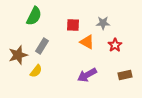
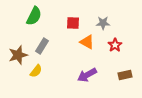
red square: moved 2 px up
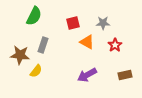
red square: rotated 16 degrees counterclockwise
gray rectangle: moved 1 px right, 1 px up; rotated 14 degrees counterclockwise
brown star: moved 2 px right; rotated 24 degrees clockwise
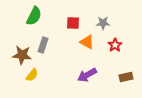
red square: rotated 16 degrees clockwise
brown star: moved 2 px right
yellow semicircle: moved 4 px left, 4 px down
brown rectangle: moved 1 px right, 2 px down
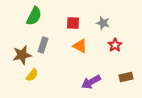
gray star: rotated 16 degrees clockwise
orange triangle: moved 7 px left, 4 px down
brown star: rotated 18 degrees counterclockwise
purple arrow: moved 4 px right, 7 px down
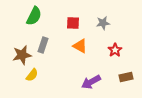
gray star: rotated 24 degrees counterclockwise
red star: moved 5 px down
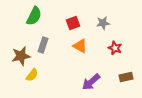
red square: rotated 24 degrees counterclockwise
red star: moved 2 px up; rotated 16 degrees counterclockwise
brown star: moved 1 px left, 1 px down
purple arrow: rotated 12 degrees counterclockwise
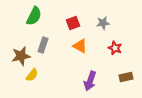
purple arrow: moved 1 px left, 1 px up; rotated 30 degrees counterclockwise
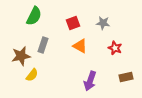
gray star: rotated 16 degrees clockwise
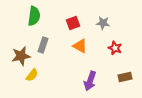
green semicircle: rotated 18 degrees counterclockwise
brown rectangle: moved 1 px left
